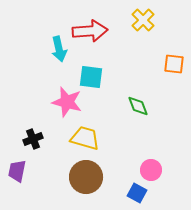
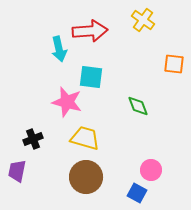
yellow cross: rotated 10 degrees counterclockwise
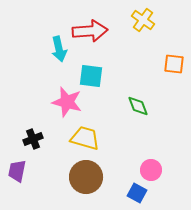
cyan square: moved 1 px up
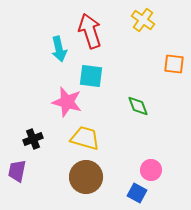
red arrow: rotated 104 degrees counterclockwise
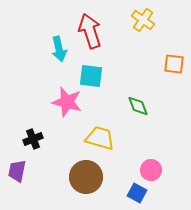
yellow trapezoid: moved 15 px right
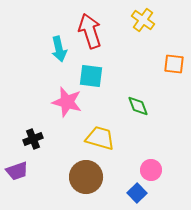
purple trapezoid: rotated 120 degrees counterclockwise
blue square: rotated 18 degrees clockwise
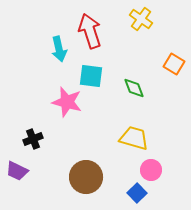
yellow cross: moved 2 px left, 1 px up
orange square: rotated 25 degrees clockwise
green diamond: moved 4 px left, 18 px up
yellow trapezoid: moved 34 px right
purple trapezoid: rotated 45 degrees clockwise
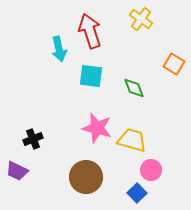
pink star: moved 30 px right, 26 px down
yellow trapezoid: moved 2 px left, 2 px down
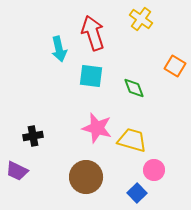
red arrow: moved 3 px right, 2 px down
orange square: moved 1 px right, 2 px down
black cross: moved 3 px up; rotated 12 degrees clockwise
pink circle: moved 3 px right
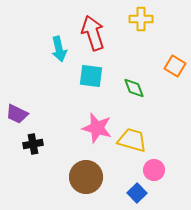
yellow cross: rotated 35 degrees counterclockwise
black cross: moved 8 px down
purple trapezoid: moved 57 px up
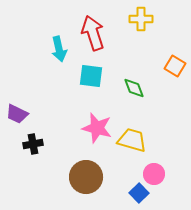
pink circle: moved 4 px down
blue square: moved 2 px right
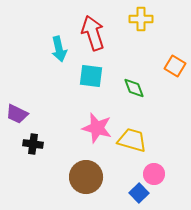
black cross: rotated 18 degrees clockwise
